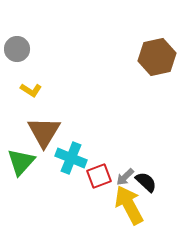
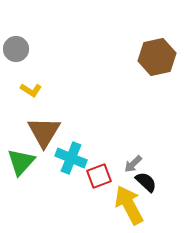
gray circle: moved 1 px left
gray arrow: moved 8 px right, 13 px up
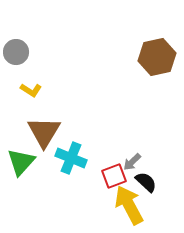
gray circle: moved 3 px down
gray arrow: moved 1 px left, 2 px up
red square: moved 15 px right
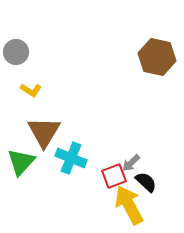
brown hexagon: rotated 24 degrees clockwise
gray arrow: moved 1 px left, 1 px down
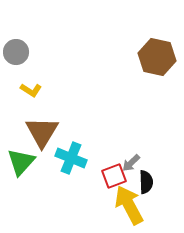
brown triangle: moved 2 px left
black semicircle: rotated 45 degrees clockwise
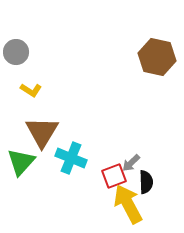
yellow arrow: moved 1 px left, 1 px up
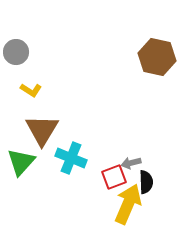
brown triangle: moved 2 px up
gray arrow: rotated 30 degrees clockwise
red square: moved 1 px down
yellow arrow: rotated 51 degrees clockwise
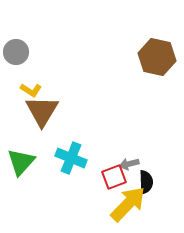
brown triangle: moved 19 px up
gray arrow: moved 2 px left, 1 px down
yellow arrow: rotated 21 degrees clockwise
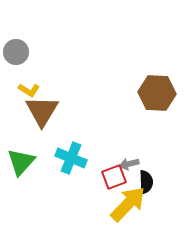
brown hexagon: moved 36 px down; rotated 9 degrees counterclockwise
yellow L-shape: moved 2 px left
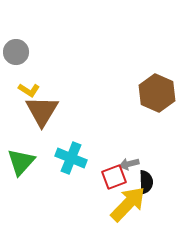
brown hexagon: rotated 21 degrees clockwise
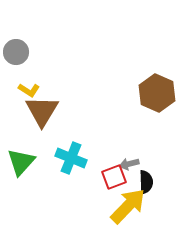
yellow arrow: moved 2 px down
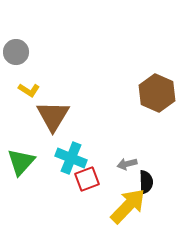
brown triangle: moved 11 px right, 5 px down
gray arrow: moved 2 px left
red square: moved 27 px left, 2 px down
